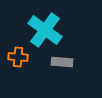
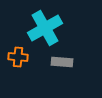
cyan cross: moved 2 px up; rotated 24 degrees clockwise
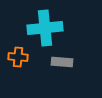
cyan cross: rotated 24 degrees clockwise
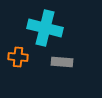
cyan cross: rotated 20 degrees clockwise
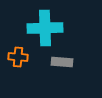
cyan cross: rotated 16 degrees counterclockwise
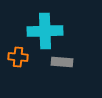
cyan cross: moved 3 px down
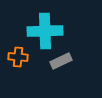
gray rectangle: moved 1 px left, 1 px up; rotated 30 degrees counterclockwise
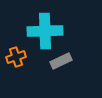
orange cross: moved 2 px left; rotated 24 degrees counterclockwise
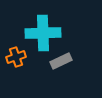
cyan cross: moved 2 px left, 2 px down
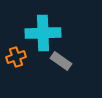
gray rectangle: rotated 60 degrees clockwise
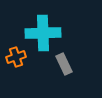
gray rectangle: moved 3 px right, 3 px down; rotated 30 degrees clockwise
